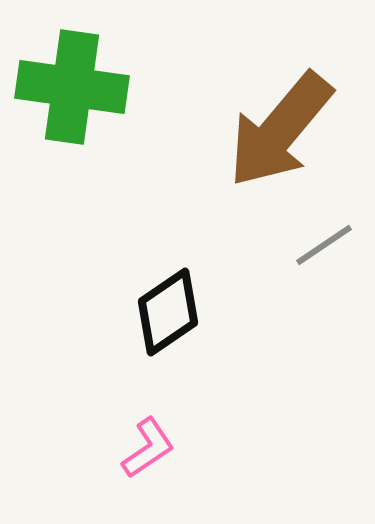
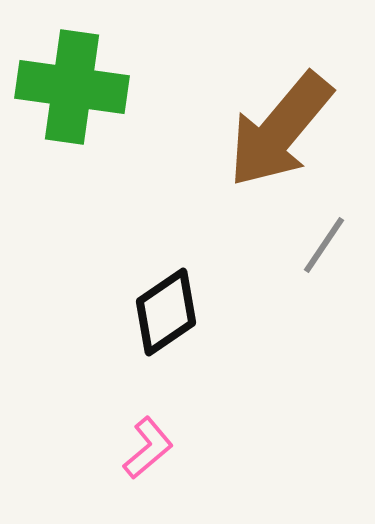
gray line: rotated 22 degrees counterclockwise
black diamond: moved 2 px left
pink L-shape: rotated 6 degrees counterclockwise
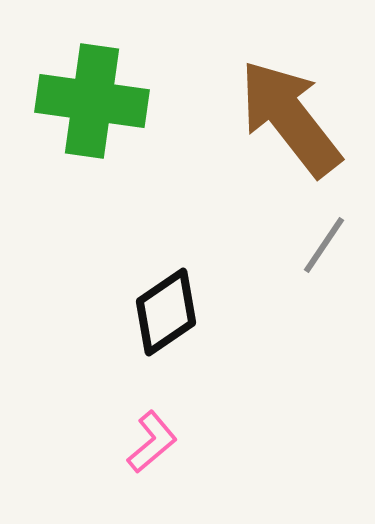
green cross: moved 20 px right, 14 px down
brown arrow: moved 10 px right, 12 px up; rotated 102 degrees clockwise
pink L-shape: moved 4 px right, 6 px up
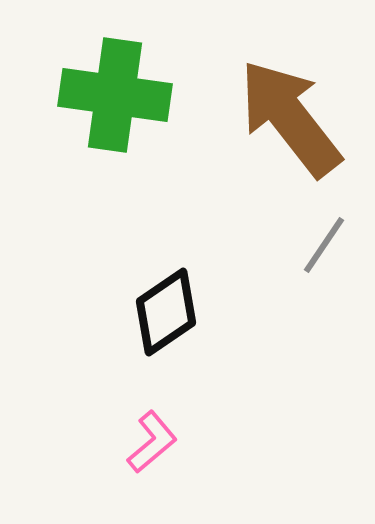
green cross: moved 23 px right, 6 px up
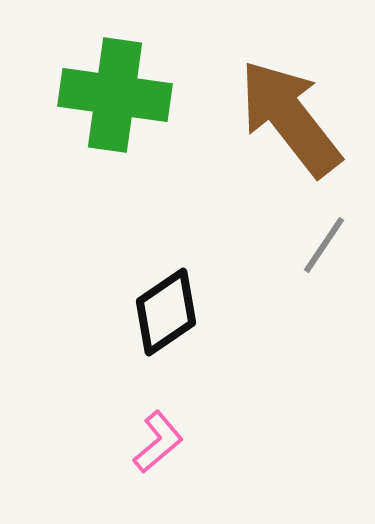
pink L-shape: moved 6 px right
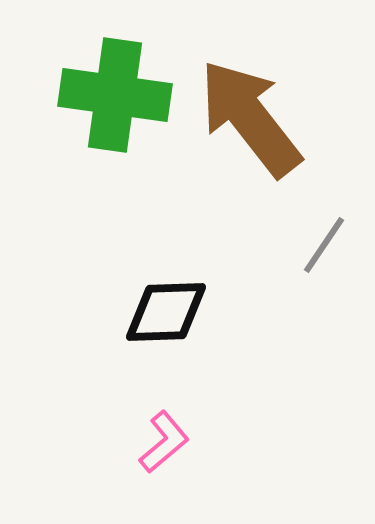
brown arrow: moved 40 px left
black diamond: rotated 32 degrees clockwise
pink L-shape: moved 6 px right
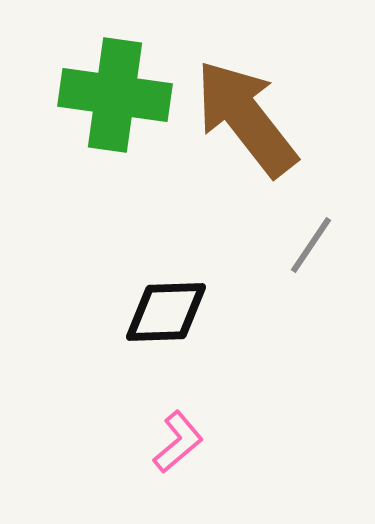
brown arrow: moved 4 px left
gray line: moved 13 px left
pink L-shape: moved 14 px right
